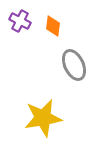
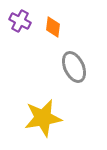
orange diamond: moved 1 px down
gray ellipse: moved 2 px down
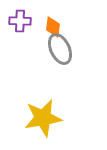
purple cross: rotated 25 degrees counterclockwise
gray ellipse: moved 14 px left, 18 px up
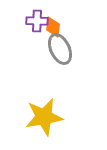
purple cross: moved 17 px right
yellow star: moved 1 px right, 1 px up
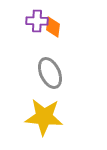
gray ellipse: moved 10 px left, 24 px down
yellow star: rotated 15 degrees clockwise
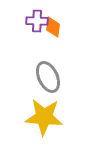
gray ellipse: moved 2 px left, 4 px down
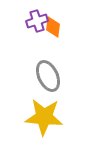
purple cross: rotated 20 degrees counterclockwise
gray ellipse: moved 1 px up
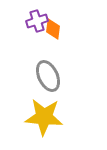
orange diamond: moved 2 px down
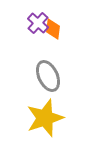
purple cross: moved 1 px right, 2 px down; rotated 30 degrees counterclockwise
yellow star: moved 1 px right, 1 px down; rotated 24 degrees counterclockwise
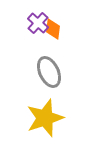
gray ellipse: moved 1 px right, 4 px up
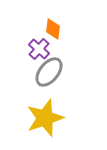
purple cross: moved 1 px right, 26 px down
gray ellipse: rotated 64 degrees clockwise
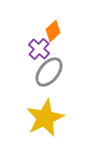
orange diamond: moved 2 px down; rotated 40 degrees clockwise
yellow star: rotated 6 degrees counterclockwise
